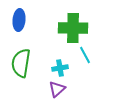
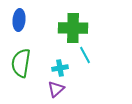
purple triangle: moved 1 px left
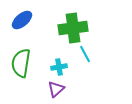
blue ellipse: moved 3 px right; rotated 45 degrees clockwise
green cross: rotated 8 degrees counterclockwise
cyan line: moved 1 px up
cyan cross: moved 1 px left, 1 px up
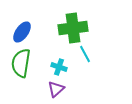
blue ellipse: moved 12 px down; rotated 15 degrees counterclockwise
cyan cross: rotated 28 degrees clockwise
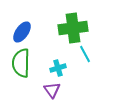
green semicircle: rotated 8 degrees counterclockwise
cyan cross: moved 1 px left, 1 px down; rotated 35 degrees counterclockwise
purple triangle: moved 4 px left, 1 px down; rotated 24 degrees counterclockwise
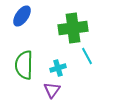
blue ellipse: moved 16 px up
cyan line: moved 2 px right, 2 px down
green semicircle: moved 3 px right, 2 px down
purple triangle: rotated 12 degrees clockwise
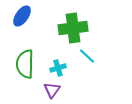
cyan line: rotated 18 degrees counterclockwise
green semicircle: moved 1 px right, 1 px up
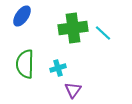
cyan line: moved 16 px right, 23 px up
purple triangle: moved 21 px right
